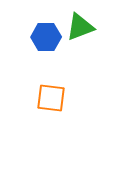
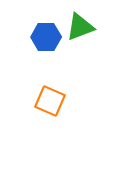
orange square: moved 1 px left, 3 px down; rotated 16 degrees clockwise
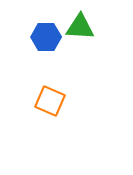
green triangle: rotated 24 degrees clockwise
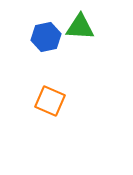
blue hexagon: rotated 12 degrees counterclockwise
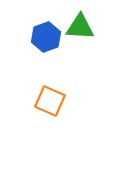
blue hexagon: rotated 8 degrees counterclockwise
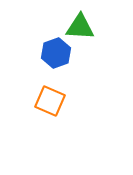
blue hexagon: moved 10 px right, 16 px down
